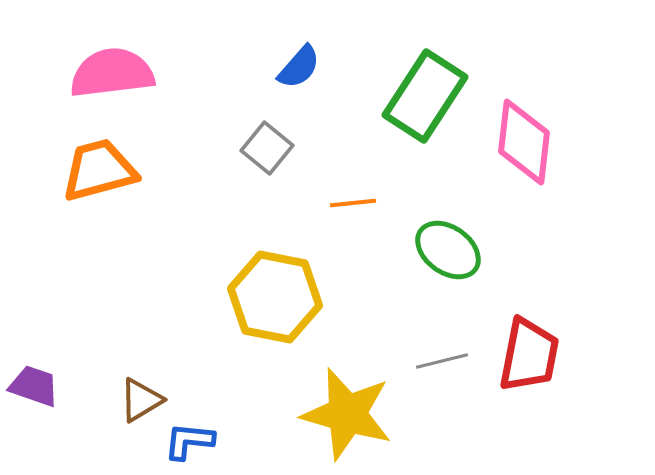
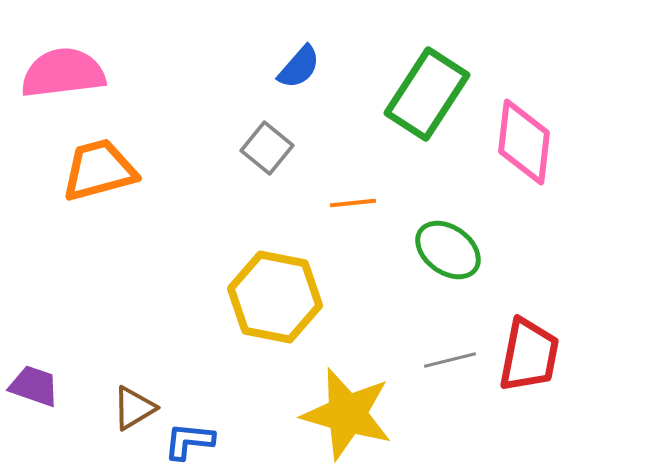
pink semicircle: moved 49 px left
green rectangle: moved 2 px right, 2 px up
gray line: moved 8 px right, 1 px up
brown triangle: moved 7 px left, 8 px down
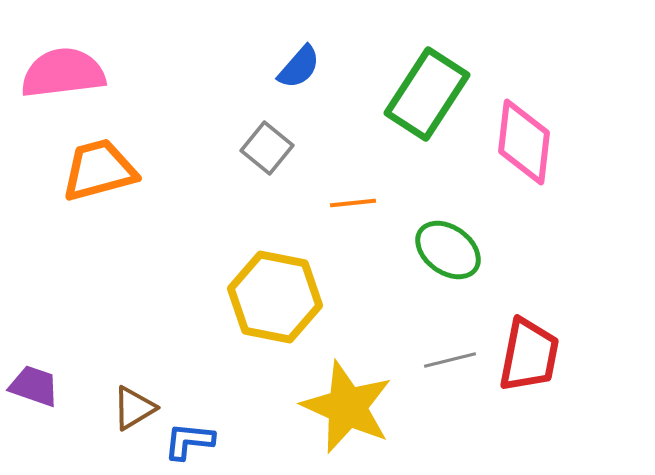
yellow star: moved 7 px up; rotated 8 degrees clockwise
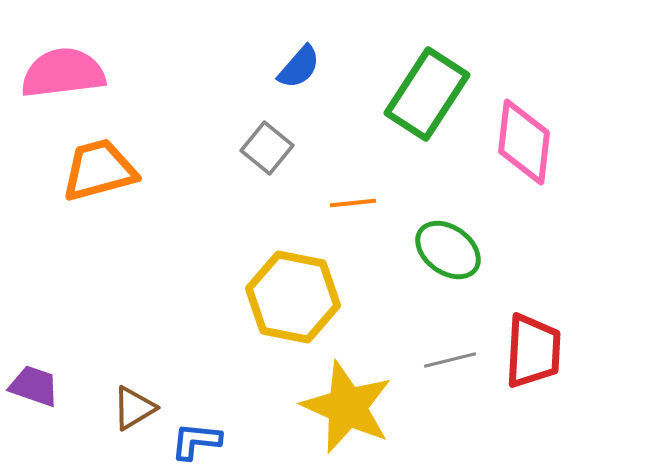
yellow hexagon: moved 18 px right
red trapezoid: moved 4 px right, 4 px up; rotated 8 degrees counterclockwise
blue L-shape: moved 7 px right
